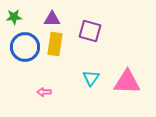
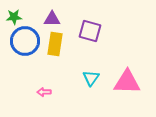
blue circle: moved 6 px up
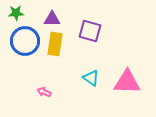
green star: moved 2 px right, 4 px up
cyan triangle: rotated 30 degrees counterclockwise
pink arrow: rotated 24 degrees clockwise
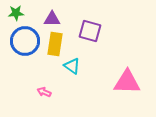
cyan triangle: moved 19 px left, 12 px up
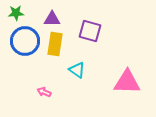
cyan triangle: moved 5 px right, 4 px down
